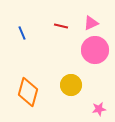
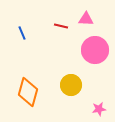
pink triangle: moved 5 px left, 4 px up; rotated 28 degrees clockwise
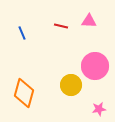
pink triangle: moved 3 px right, 2 px down
pink circle: moved 16 px down
orange diamond: moved 4 px left, 1 px down
